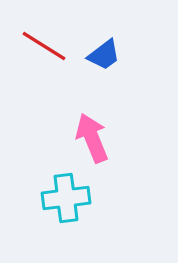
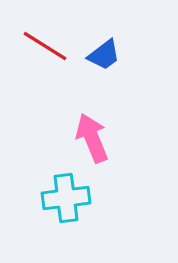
red line: moved 1 px right
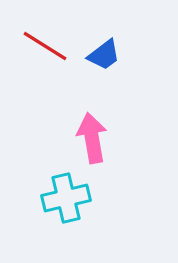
pink arrow: rotated 12 degrees clockwise
cyan cross: rotated 6 degrees counterclockwise
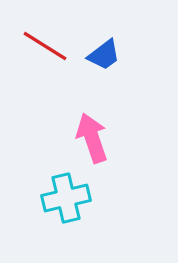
pink arrow: rotated 9 degrees counterclockwise
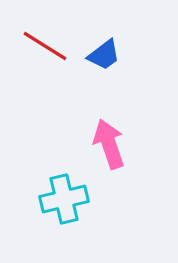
pink arrow: moved 17 px right, 6 px down
cyan cross: moved 2 px left, 1 px down
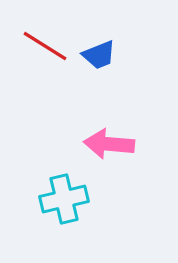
blue trapezoid: moved 5 px left; rotated 15 degrees clockwise
pink arrow: rotated 66 degrees counterclockwise
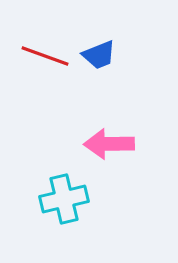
red line: moved 10 px down; rotated 12 degrees counterclockwise
pink arrow: rotated 6 degrees counterclockwise
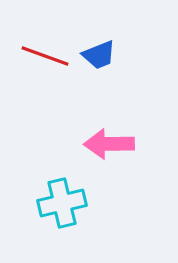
cyan cross: moved 2 px left, 4 px down
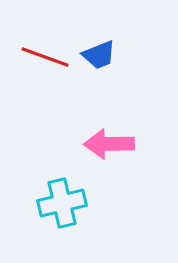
red line: moved 1 px down
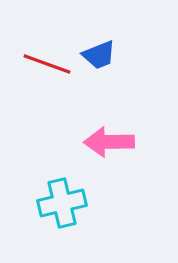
red line: moved 2 px right, 7 px down
pink arrow: moved 2 px up
